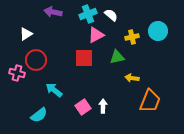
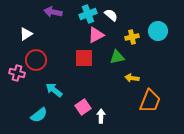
white arrow: moved 2 px left, 10 px down
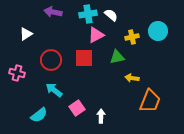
cyan cross: rotated 12 degrees clockwise
red circle: moved 15 px right
pink square: moved 6 px left, 1 px down
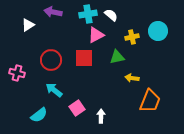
white triangle: moved 2 px right, 9 px up
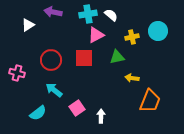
cyan semicircle: moved 1 px left, 2 px up
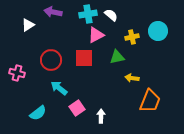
cyan arrow: moved 5 px right, 2 px up
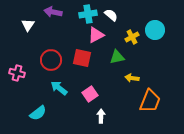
white triangle: rotated 24 degrees counterclockwise
cyan circle: moved 3 px left, 1 px up
yellow cross: rotated 16 degrees counterclockwise
red square: moved 2 px left; rotated 12 degrees clockwise
pink square: moved 13 px right, 14 px up
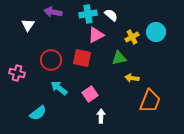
cyan circle: moved 1 px right, 2 px down
green triangle: moved 2 px right, 1 px down
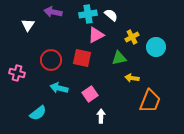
cyan circle: moved 15 px down
cyan arrow: rotated 24 degrees counterclockwise
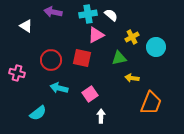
white triangle: moved 2 px left, 1 px down; rotated 32 degrees counterclockwise
orange trapezoid: moved 1 px right, 2 px down
